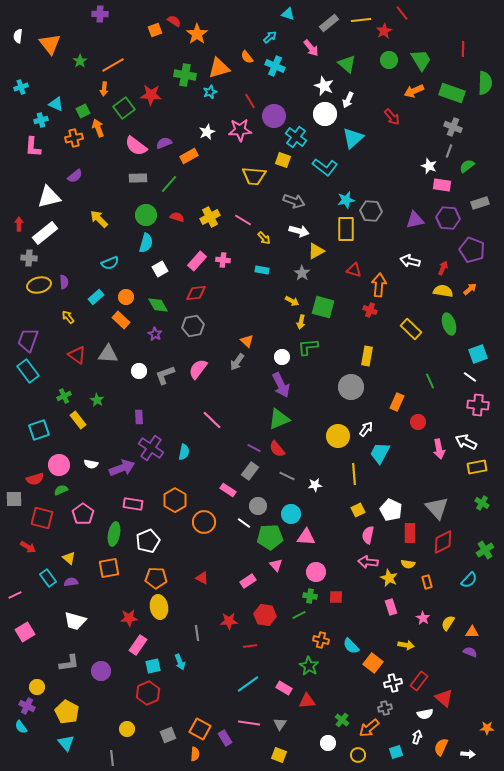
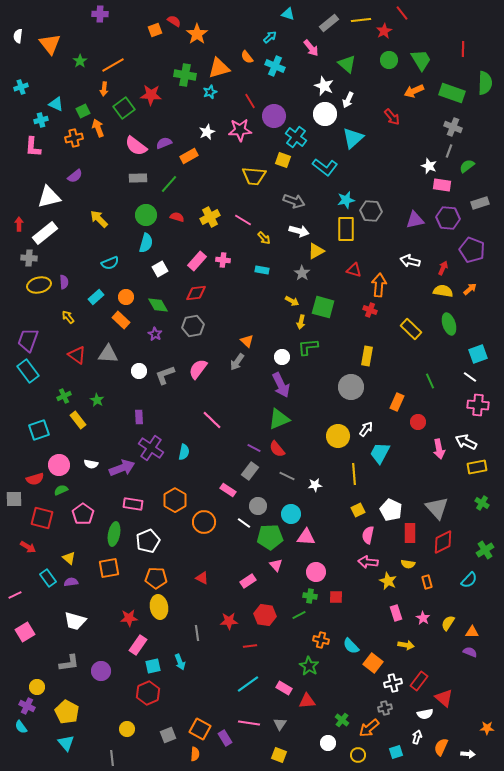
yellow star at (389, 578): moved 1 px left, 3 px down
pink rectangle at (391, 607): moved 5 px right, 6 px down
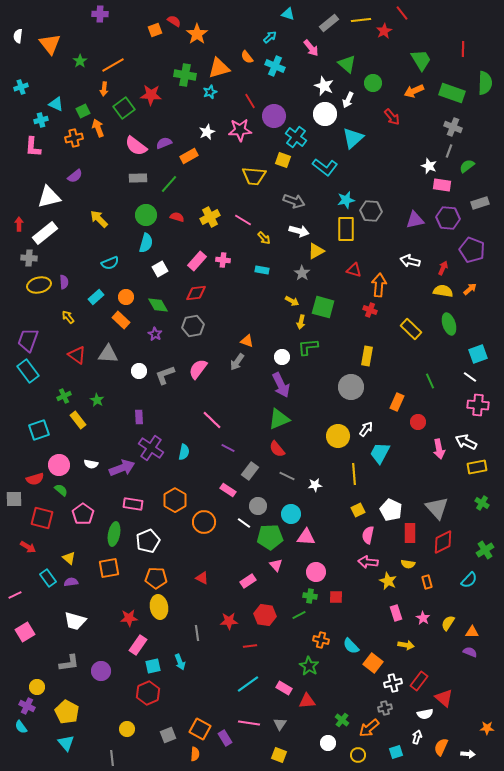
green circle at (389, 60): moved 16 px left, 23 px down
orange triangle at (247, 341): rotated 24 degrees counterclockwise
purple line at (254, 448): moved 26 px left
green semicircle at (61, 490): rotated 64 degrees clockwise
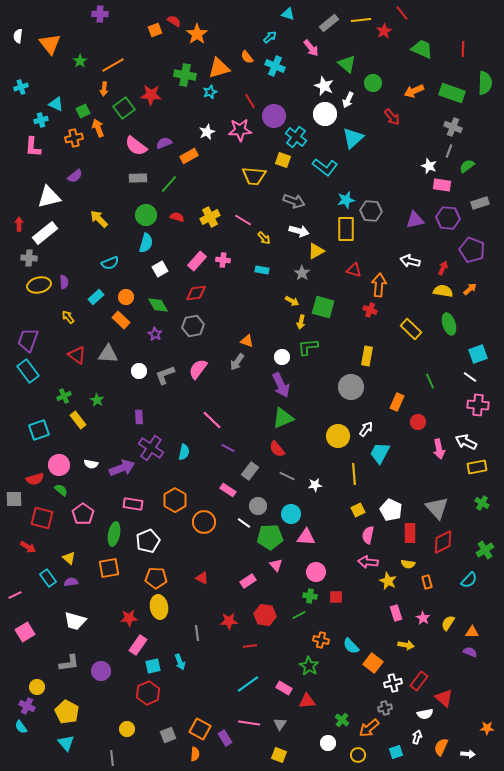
green trapezoid at (421, 60): moved 1 px right, 11 px up; rotated 35 degrees counterclockwise
green triangle at (279, 419): moved 4 px right, 1 px up
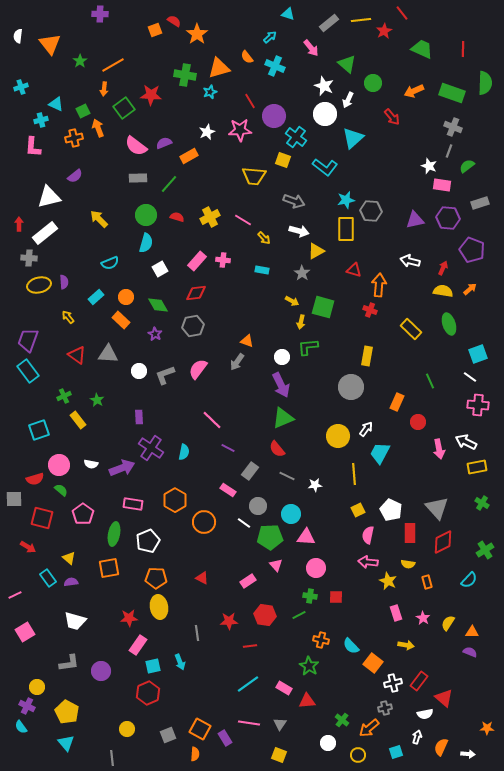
pink circle at (316, 572): moved 4 px up
